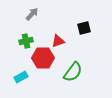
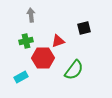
gray arrow: moved 1 px left, 1 px down; rotated 48 degrees counterclockwise
green semicircle: moved 1 px right, 2 px up
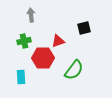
green cross: moved 2 px left
cyan rectangle: rotated 64 degrees counterclockwise
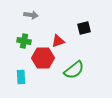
gray arrow: rotated 104 degrees clockwise
green cross: rotated 24 degrees clockwise
green semicircle: rotated 15 degrees clockwise
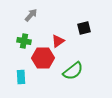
gray arrow: rotated 56 degrees counterclockwise
red triangle: rotated 16 degrees counterclockwise
green semicircle: moved 1 px left, 1 px down
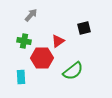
red hexagon: moved 1 px left
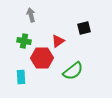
gray arrow: rotated 56 degrees counterclockwise
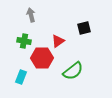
cyan rectangle: rotated 24 degrees clockwise
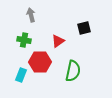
green cross: moved 1 px up
red hexagon: moved 2 px left, 4 px down
green semicircle: rotated 40 degrees counterclockwise
cyan rectangle: moved 2 px up
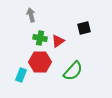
green cross: moved 16 px right, 2 px up
green semicircle: rotated 30 degrees clockwise
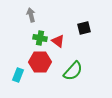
red triangle: rotated 48 degrees counterclockwise
cyan rectangle: moved 3 px left
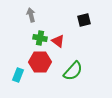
black square: moved 8 px up
